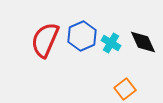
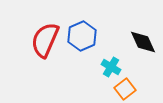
cyan cross: moved 24 px down
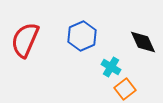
red semicircle: moved 20 px left
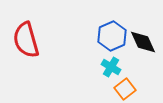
blue hexagon: moved 30 px right
red semicircle: moved 1 px right; rotated 39 degrees counterclockwise
